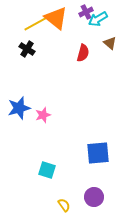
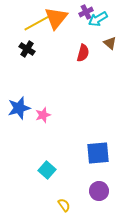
orange triangle: rotated 30 degrees clockwise
cyan square: rotated 24 degrees clockwise
purple circle: moved 5 px right, 6 px up
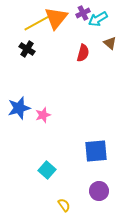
purple cross: moved 3 px left, 1 px down
blue square: moved 2 px left, 2 px up
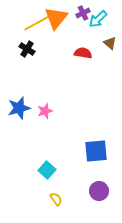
cyan arrow: rotated 12 degrees counterclockwise
red semicircle: rotated 96 degrees counterclockwise
pink star: moved 2 px right, 4 px up
yellow semicircle: moved 8 px left, 6 px up
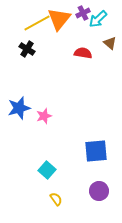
orange triangle: moved 3 px right, 1 px down
pink star: moved 1 px left, 5 px down
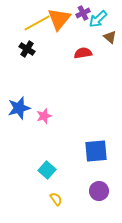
brown triangle: moved 6 px up
red semicircle: rotated 18 degrees counterclockwise
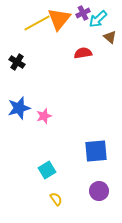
black cross: moved 10 px left, 13 px down
cyan square: rotated 18 degrees clockwise
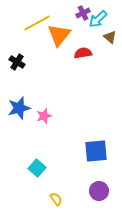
orange triangle: moved 16 px down
cyan square: moved 10 px left, 2 px up; rotated 18 degrees counterclockwise
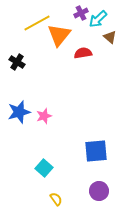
purple cross: moved 2 px left
blue star: moved 4 px down
cyan square: moved 7 px right
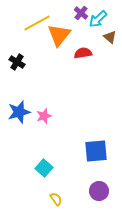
purple cross: rotated 24 degrees counterclockwise
